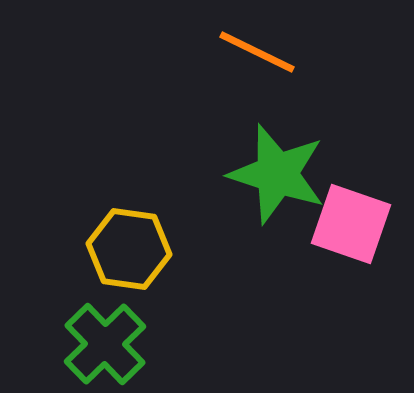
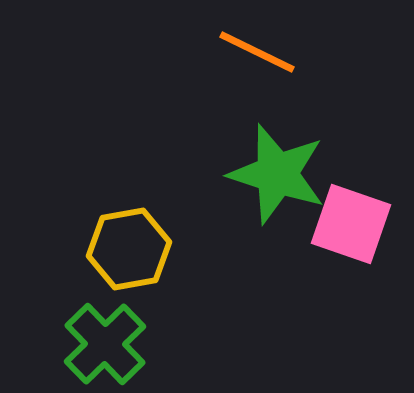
yellow hexagon: rotated 18 degrees counterclockwise
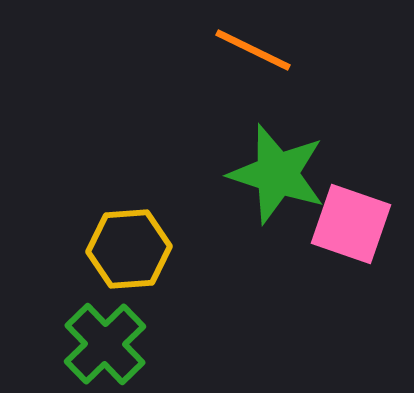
orange line: moved 4 px left, 2 px up
yellow hexagon: rotated 6 degrees clockwise
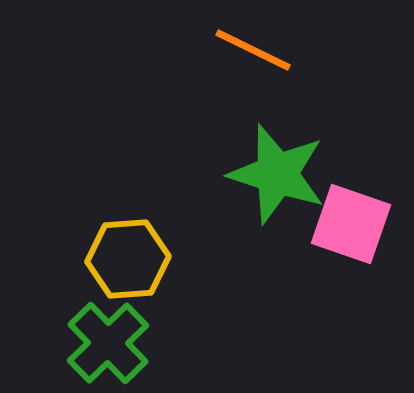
yellow hexagon: moved 1 px left, 10 px down
green cross: moved 3 px right, 1 px up
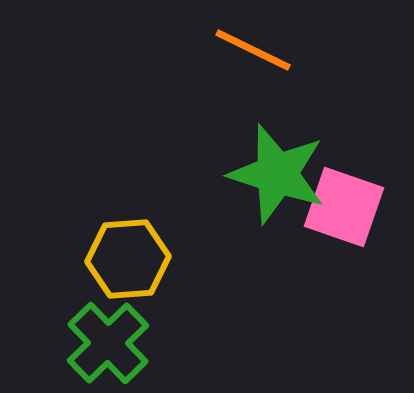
pink square: moved 7 px left, 17 px up
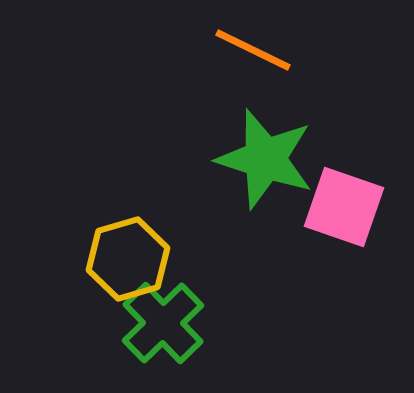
green star: moved 12 px left, 15 px up
yellow hexagon: rotated 12 degrees counterclockwise
green cross: moved 55 px right, 20 px up
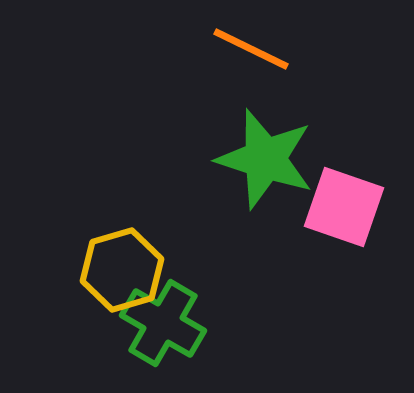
orange line: moved 2 px left, 1 px up
yellow hexagon: moved 6 px left, 11 px down
green cross: rotated 16 degrees counterclockwise
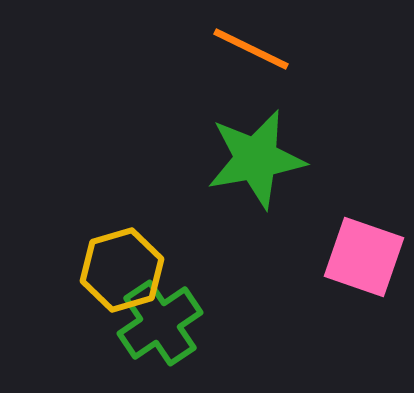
green star: moved 9 px left; rotated 28 degrees counterclockwise
pink square: moved 20 px right, 50 px down
green cross: moved 3 px left; rotated 26 degrees clockwise
